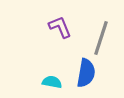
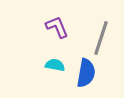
purple L-shape: moved 3 px left
cyan semicircle: moved 3 px right, 17 px up
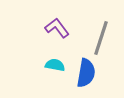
purple L-shape: moved 1 px down; rotated 15 degrees counterclockwise
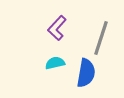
purple L-shape: rotated 100 degrees counterclockwise
cyan semicircle: moved 2 px up; rotated 24 degrees counterclockwise
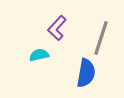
cyan semicircle: moved 16 px left, 8 px up
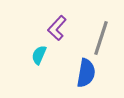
cyan semicircle: rotated 54 degrees counterclockwise
